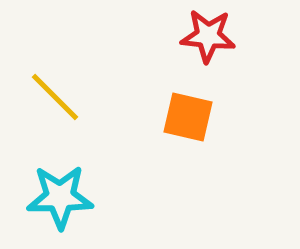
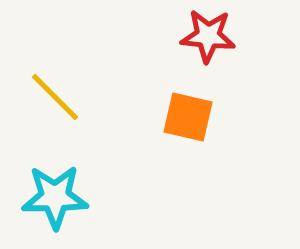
cyan star: moved 5 px left
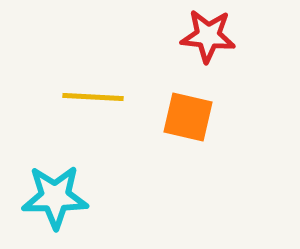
yellow line: moved 38 px right; rotated 42 degrees counterclockwise
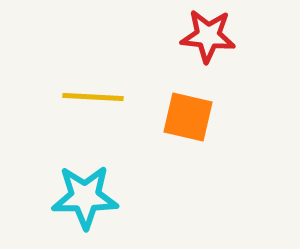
cyan star: moved 30 px right
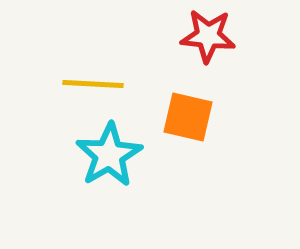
yellow line: moved 13 px up
cyan star: moved 24 px right, 42 px up; rotated 30 degrees counterclockwise
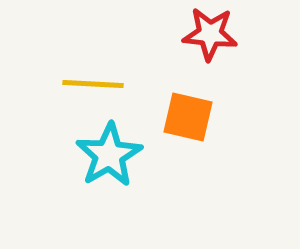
red star: moved 2 px right, 2 px up
